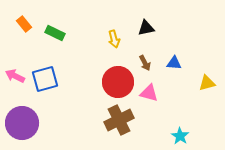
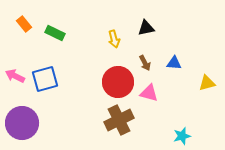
cyan star: moved 2 px right; rotated 24 degrees clockwise
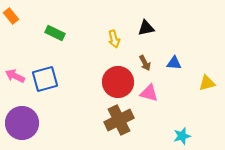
orange rectangle: moved 13 px left, 8 px up
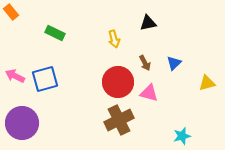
orange rectangle: moved 4 px up
black triangle: moved 2 px right, 5 px up
blue triangle: rotated 49 degrees counterclockwise
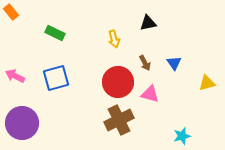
blue triangle: rotated 21 degrees counterclockwise
blue square: moved 11 px right, 1 px up
pink triangle: moved 1 px right, 1 px down
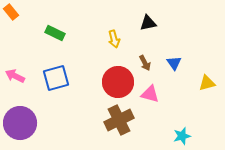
purple circle: moved 2 px left
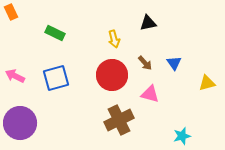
orange rectangle: rotated 14 degrees clockwise
brown arrow: rotated 14 degrees counterclockwise
red circle: moved 6 px left, 7 px up
